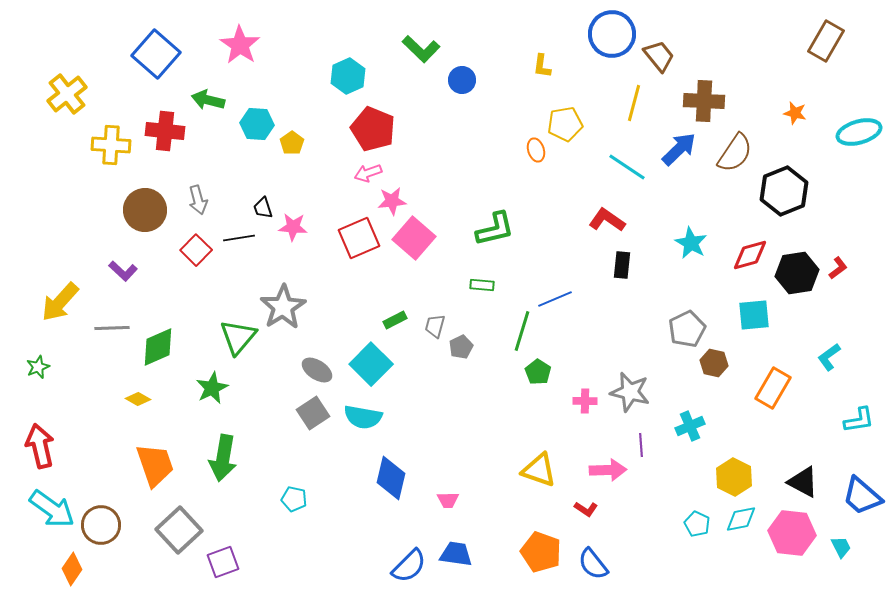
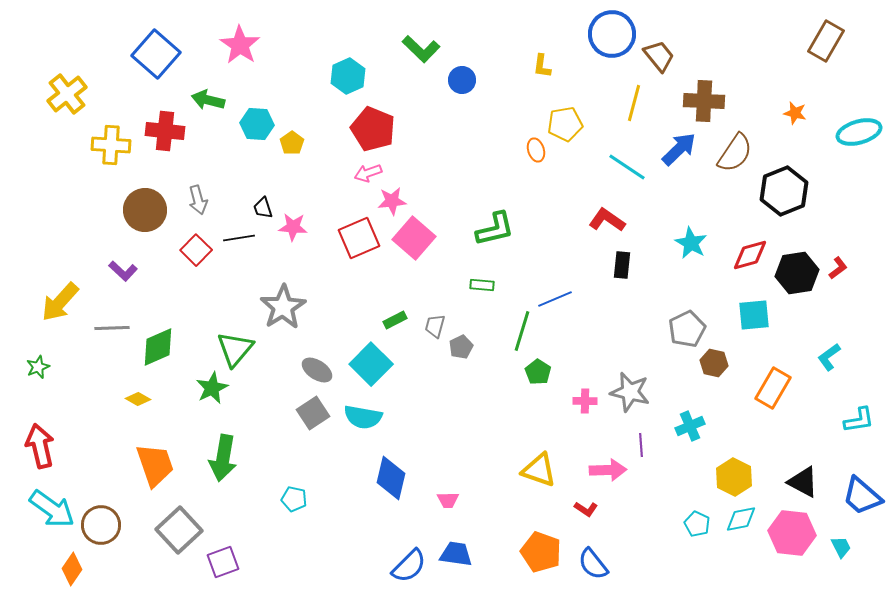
green triangle at (238, 337): moved 3 px left, 12 px down
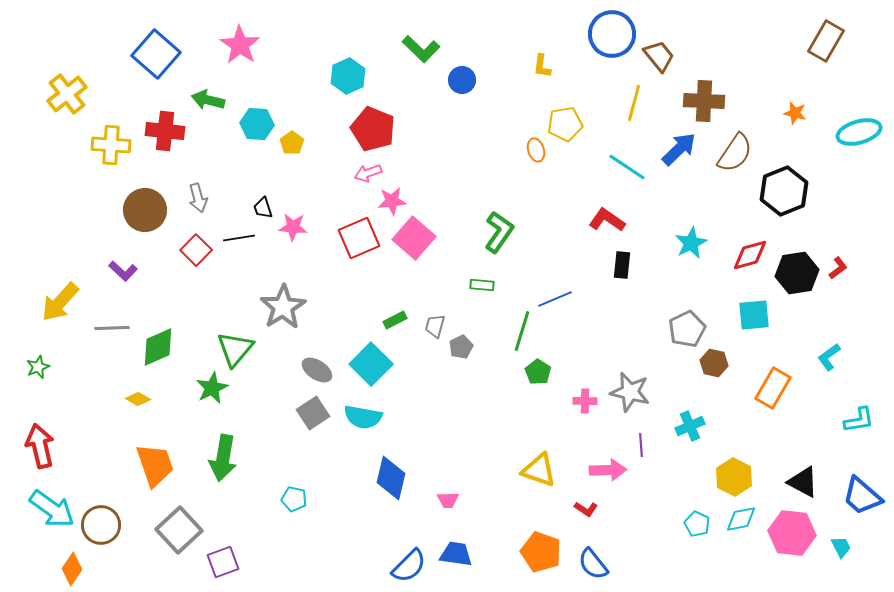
gray arrow at (198, 200): moved 2 px up
green L-shape at (495, 229): moved 4 px right, 3 px down; rotated 42 degrees counterclockwise
cyan star at (691, 243): rotated 16 degrees clockwise
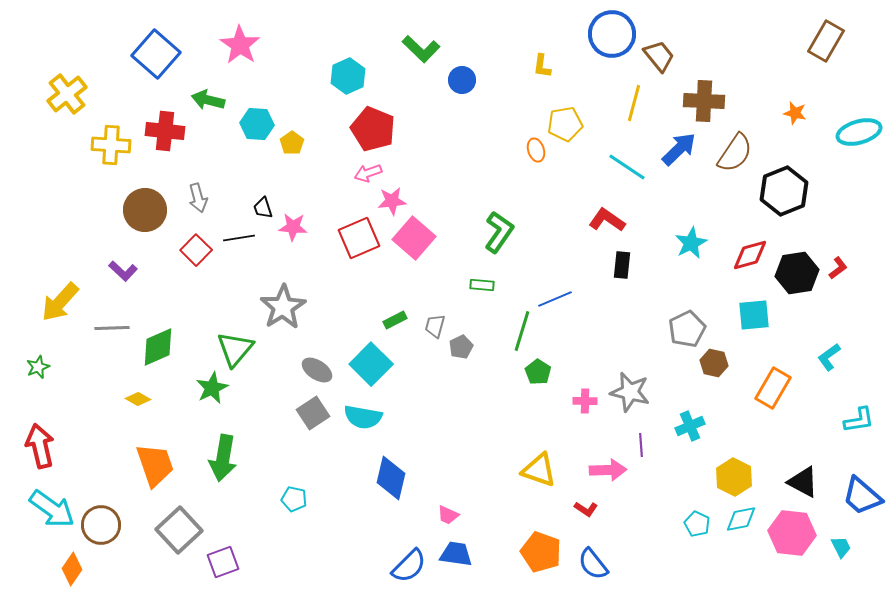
pink trapezoid at (448, 500): moved 15 px down; rotated 25 degrees clockwise
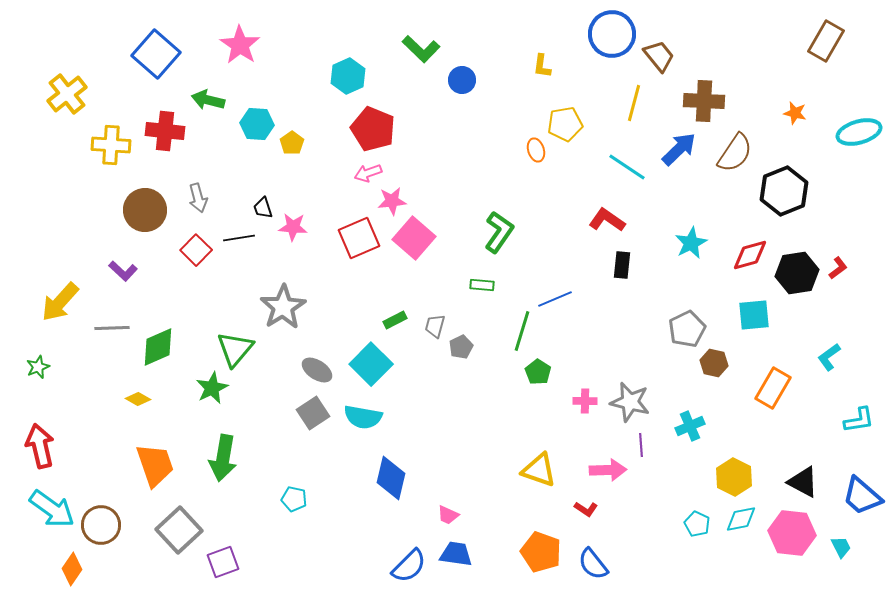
gray star at (630, 392): moved 10 px down
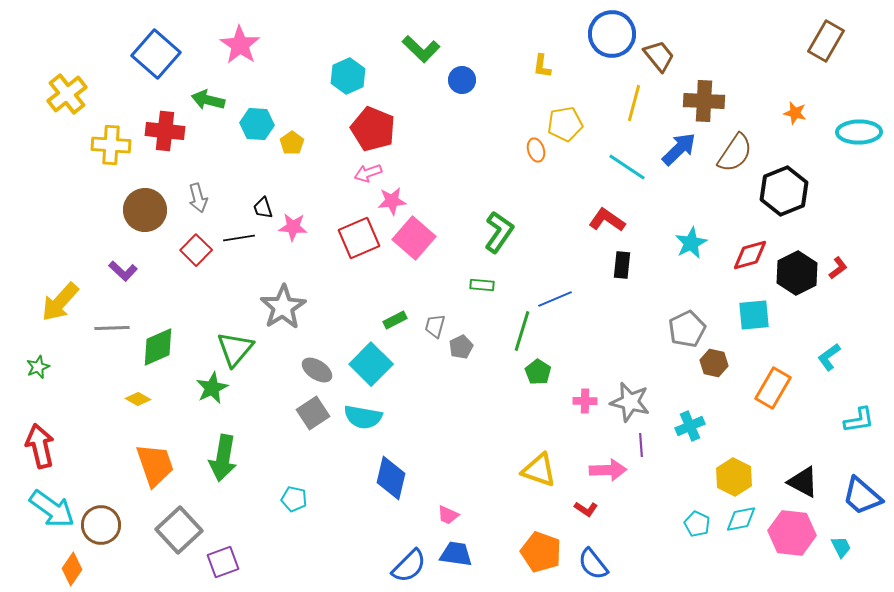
cyan ellipse at (859, 132): rotated 15 degrees clockwise
black hexagon at (797, 273): rotated 18 degrees counterclockwise
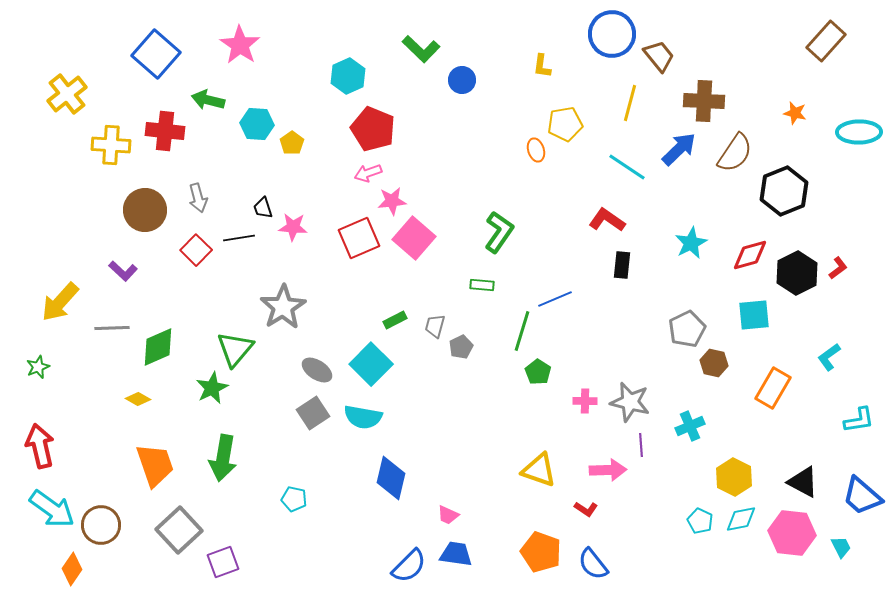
brown rectangle at (826, 41): rotated 12 degrees clockwise
yellow line at (634, 103): moved 4 px left
cyan pentagon at (697, 524): moved 3 px right, 3 px up
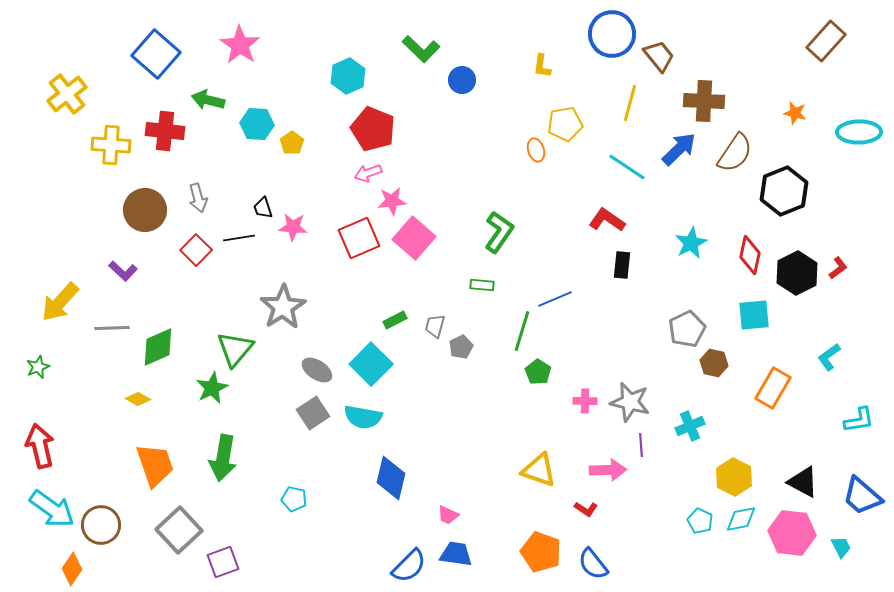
red diamond at (750, 255): rotated 63 degrees counterclockwise
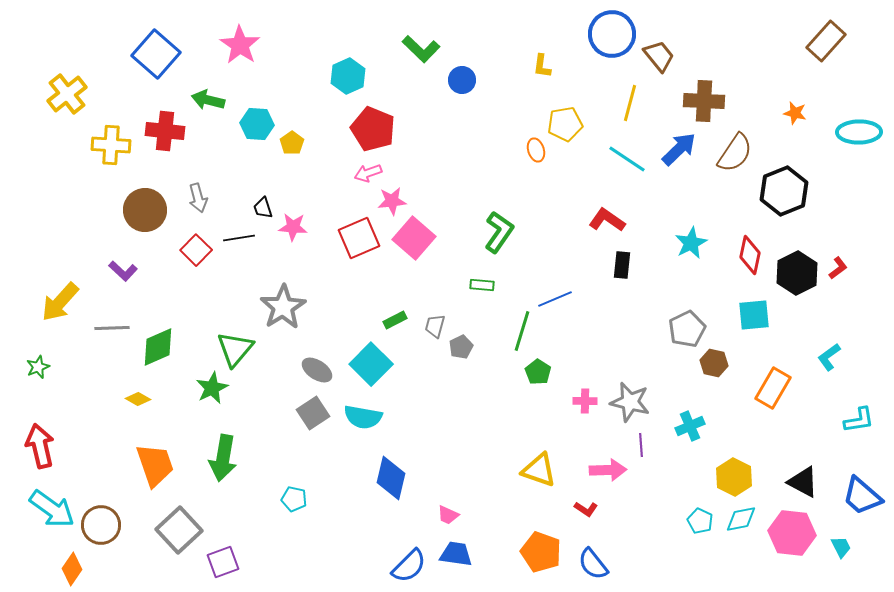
cyan line at (627, 167): moved 8 px up
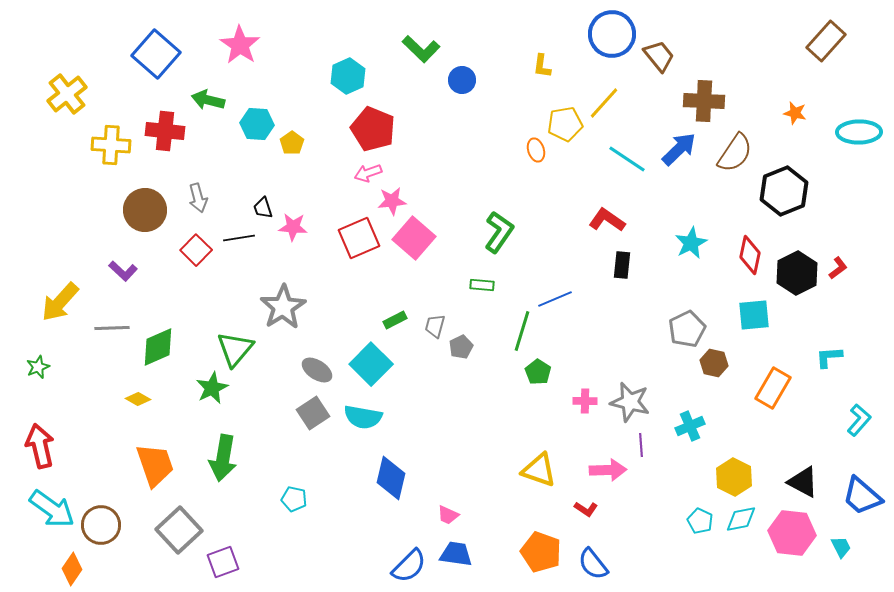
yellow line at (630, 103): moved 26 px left; rotated 27 degrees clockwise
cyan L-shape at (829, 357): rotated 32 degrees clockwise
cyan L-shape at (859, 420): rotated 40 degrees counterclockwise
